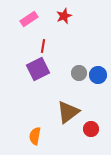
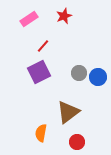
red line: rotated 32 degrees clockwise
purple square: moved 1 px right, 3 px down
blue circle: moved 2 px down
red circle: moved 14 px left, 13 px down
orange semicircle: moved 6 px right, 3 px up
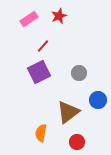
red star: moved 5 px left
blue circle: moved 23 px down
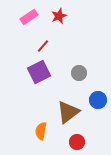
pink rectangle: moved 2 px up
orange semicircle: moved 2 px up
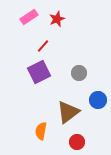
red star: moved 2 px left, 3 px down
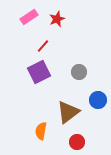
gray circle: moved 1 px up
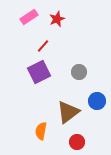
blue circle: moved 1 px left, 1 px down
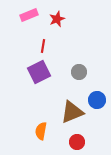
pink rectangle: moved 2 px up; rotated 12 degrees clockwise
red line: rotated 32 degrees counterclockwise
blue circle: moved 1 px up
brown triangle: moved 4 px right; rotated 15 degrees clockwise
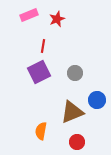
gray circle: moved 4 px left, 1 px down
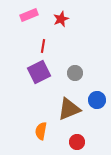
red star: moved 4 px right
brown triangle: moved 3 px left, 3 px up
